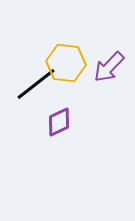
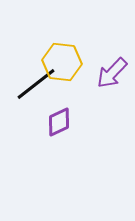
yellow hexagon: moved 4 px left, 1 px up
purple arrow: moved 3 px right, 6 px down
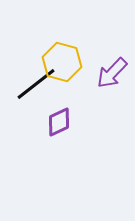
yellow hexagon: rotated 9 degrees clockwise
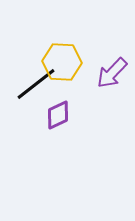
yellow hexagon: rotated 12 degrees counterclockwise
purple diamond: moved 1 px left, 7 px up
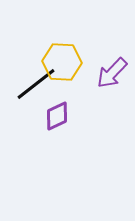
purple diamond: moved 1 px left, 1 px down
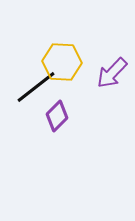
black line: moved 3 px down
purple diamond: rotated 20 degrees counterclockwise
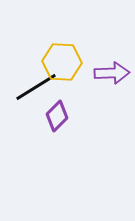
purple arrow: rotated 136 degrees counterclockwise
black line: rotated 6 degrees clockwise
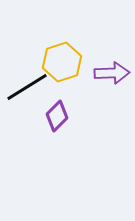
yellow hexagon: rotated 21 degrees counterclockwise
black line: moved 9 px left
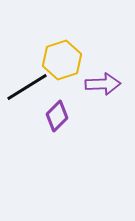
yellow hexagon: moved 2 px up
purple arrow: moved 9 px left, 11 px down
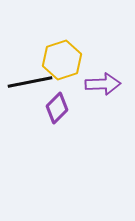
black line: moved 3 px right, 5 px up; rotated 21 degrees clockwise
purple diamond: moved 8 px up
